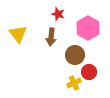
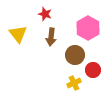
red star: moved 13 px left
red circle: moved 4 px right, 2 px up
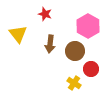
pink hexagon: moved 2 px up
brown arrow: moved 1 px left, 7 px down
brown circle: moved 4 px up
red circle: moved 2 px left, 1 px up
yellow cross: rotated 32 degrees counterclockwise
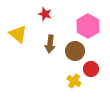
yellow triangle: rotated 12 degrees counterclockwise
yellow cross: moved 2 px up
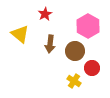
red star: rotated 24 degrees clockwise
yellow triangle: moved 2 px right
red circle: moved 1 px right, 1 px up
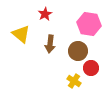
pink hexagon: moved 1 px right, 2 px up; rotated 20 degrees counterclockwise
yellow triangle: moved 1 px right
brown circle: moved 3 px right
red circle: moved 1 px left
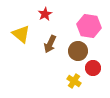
pink hexagon: moved 2 px down
brown arrow: rotated 18 degrees clockwise
red circle: moved 2 px right
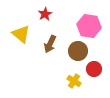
red circle: moved 1 px right, 1 px down
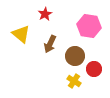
brown circle: moved 3 px left, 5 px down
